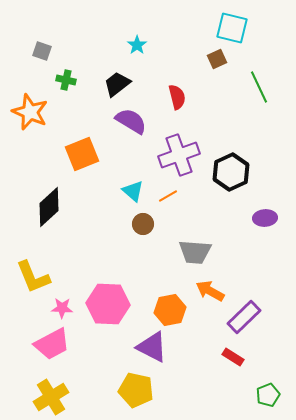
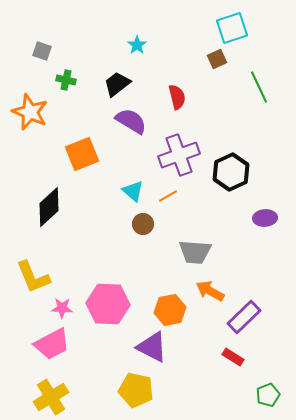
cyan square: rotated 32 degrees counterclockwise
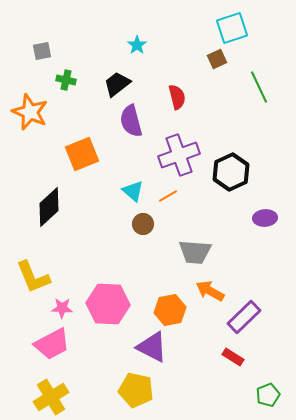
gray square: rotated 30 degrees counterclockwise
purple semicircle: rotated 136 degrees counterclockwise
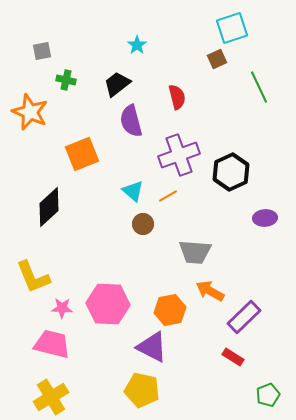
pink trapezoid: rotated 138 degrees counterclockwise
yellow pentagon: moved 6 px right
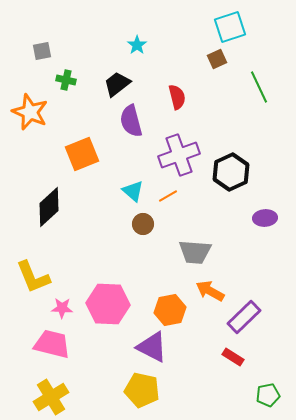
cyan square: moved 2 px left, 1 px up
green pentagon: rotated 10 degrees clockwise
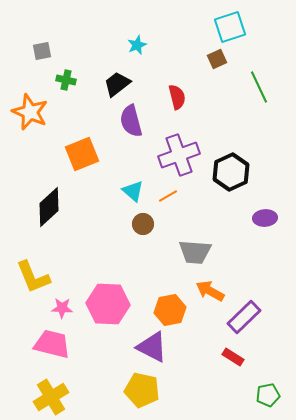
cyan star: rotated 12 degrees clockwise
